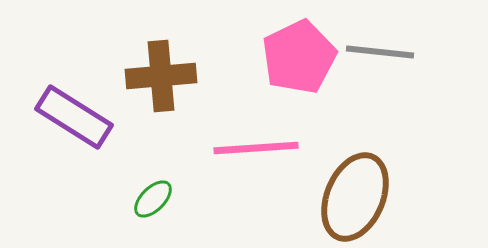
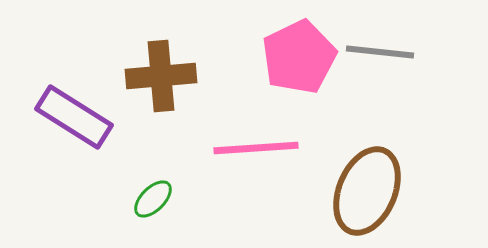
brown ellipse: moved 12 px right, 6 px up
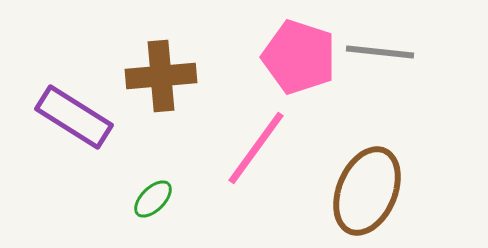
pink pentagon: rotated 28 degrees counterclockwise
pink line: rotated 50 degrees counterclockwise
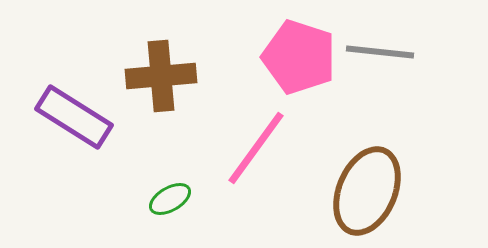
green ellipse: moved 17 px right; rotated 15 degrees clockwise
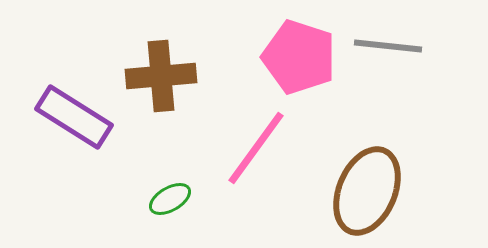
gray line: moved 8 px right, 6 px up
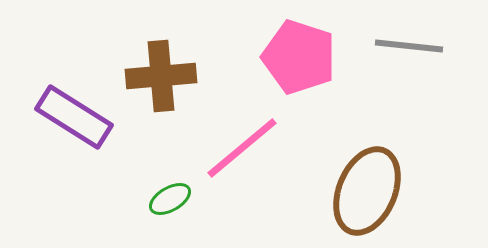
gray line: moved 21 px right
pink line: moved 14 px left; rotated 14 degrees clockwise
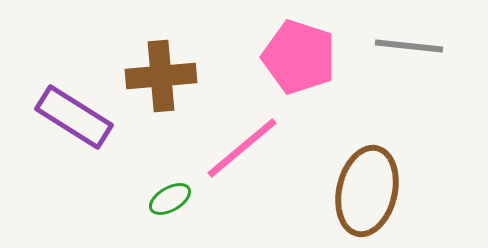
brown ellipse: rotated 10 degrees counterclockwise
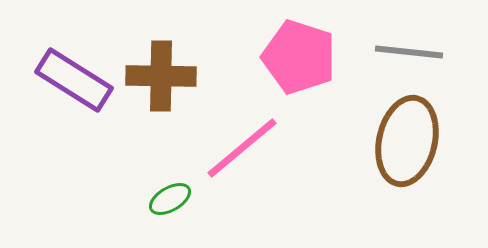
gray line: moved 6 px down
brown cross: rotated 6 degrees clockwise
purple rectangle: moved 37 px up
brown ellipse: moved 40 px right, 50 px up
